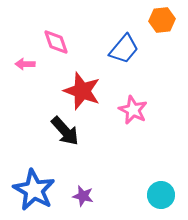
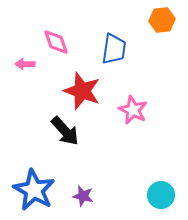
blue trapezoid: moved 10 px left; rotated 32 degrees counterclockwise
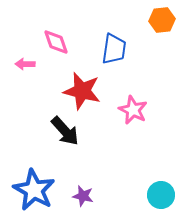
red star: rotated 6 degrees counterclockwise
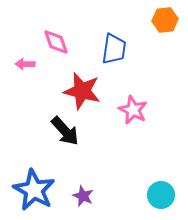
orange hexagon: moved 3 px right
purple star: rotated 10 degrees clockwise
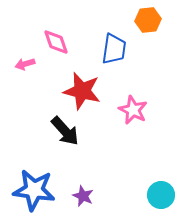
orange hexagon: moved 17 px left
pink arrow: rotated 18 degrees counterclockwise
blue star: rotated 21 degrees counterclockwise
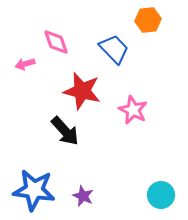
blue trapezoid: rotated 52 degrees counterclockwise
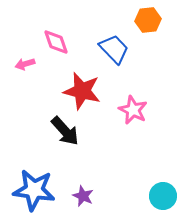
cyan circle: moved 2 px right, 1 px down
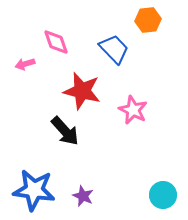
cyan circle: moved 1 px up
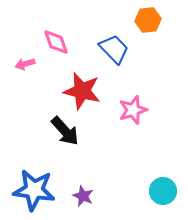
pink star: rotated 28 degrees clockwise
cyan circle: moved 4 px up
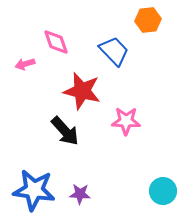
blue trapezoid: moved 2 px down
pink star: moved 7 px left, 11 px down; rotated 20 degrees clockwise
purple star: moved 3 px left, 2 px up; rotated 20 degrees counterclockwise
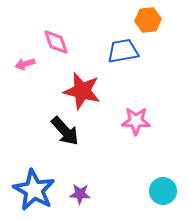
blue trapezoid: moved 9 px right; rotated 56 degrees counterclockwise
pink star: moved 10 px right
blue star: rotated 21 degrees clockwise
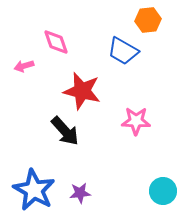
blue trapezoid: rotated 140 degrees counterclockwise
pink arrow: moved 1 px left, 2 px down
purple star: moved 1 px up; rotated 10 degrees counterclockwise
